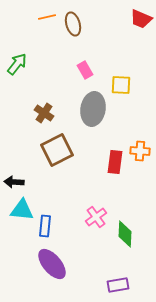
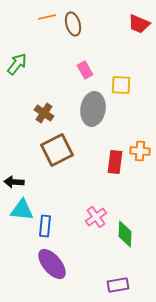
red trapezoid: moved 2 px left, 5 px down
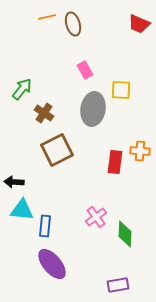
green arrow: moved 5 px right, 25 px down
yellow square: moved 5 px down
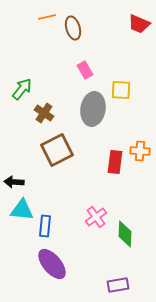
brown ellipse: moved 4 px down
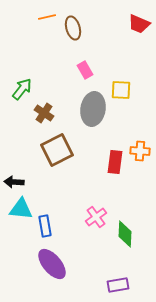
cyan triangle: moved 1 px left, 1 px up
blue rectangle: rotated 15 degrees counterclockwise
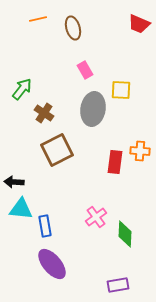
orange line: moved 9 px left, 2 px down
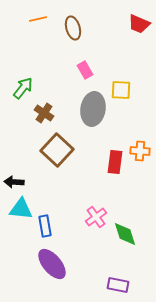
green arrow: moved 1 px right, 1 px up
brown square: rotated 20 degrees counterclockwise
green diamond: rotated 20 degrees counterclockwise
purple rectangle: rotated 20 degrees clockwise
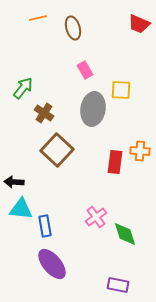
orange line: moved 1 px up
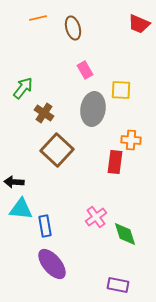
orange cross: moved 9 px left, 11 px up
